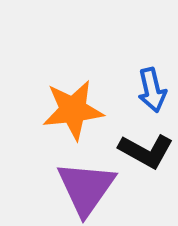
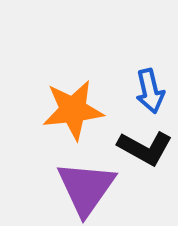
blue arrow: moved 2 px left, 1 px down
black L-shape: moved 1 px left, 3 px up
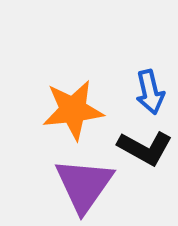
blue arrow: moved 1 px down
purple triangle: moved 2 px left, 3 px up
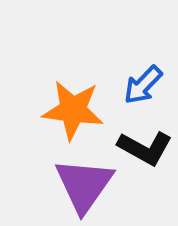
blue arrow: moved 7 px left, 7 px up; rotated 57 degrees clockwise
orange star: rotated 14 degrees clockwise
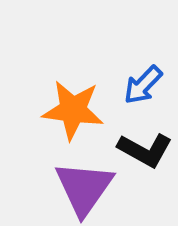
black L-shape: moved 2 px down
purple triangle: moved 3 px down
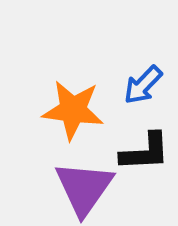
black L-shape: moved 2 px down; rotated 32 degrees counterclockwise
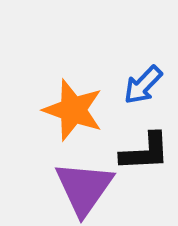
orange star: rotated 12 degrees clockwise
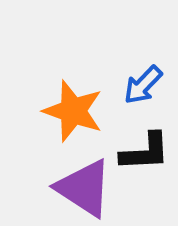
orange star: moved 1 px down
purple triangle: rotated 32 degrees counterclockwise
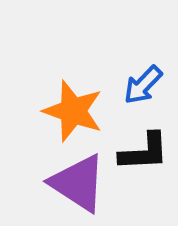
black L-shape: moved 1 px left
purple triangle: moved 6 px left, 5 px up
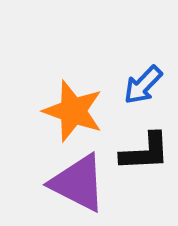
black L-shape: moved 1 px right
purple triangle: rotated 6 degrees counterclockwise
